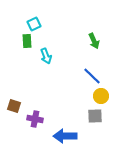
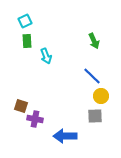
cyan square: moved 9 px left, 3 px up
brown square: moved 7 px right
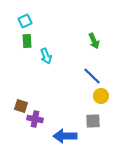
gray square: moved 2 px left, 5 px down
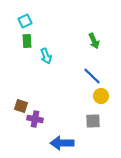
blue arrow: moved 3 px left, 7 px down
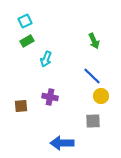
green rectangle: rotated 64 degrees clockwise
cyan arrow: moved 3 px down; rotated 42 degrees clockwise
brown square: rotated 24 degrees counterclockwise
purple cross: moved 15 px right, 22 px up
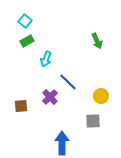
cyan square: rotated 24 degrees counterclockwise
green arrow: moved 3 px right
blue line: moved 24 px left, 6 px down
purple cross: rotated 35 degrees clockwise
blue arrow: rotated 90 degrees clockwise
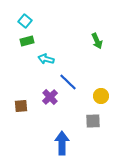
green rectangle: rotated 16 degrees clockwise
cyan arrow: rotated 84 degrees clockwise
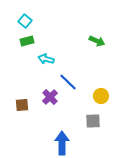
green arrow: rotated 42 degrees counterclockwise
brown square: moved 1 px right, 1 px up
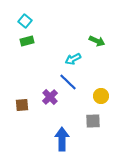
cyan arrow: moved 27 px right; rotated 42 degrees counterclockwise
blue arrow: moved 4 px up
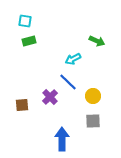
cyan square: rotated 32 degrees counterclockwise
green rectangle: moved 2 px right
yellow circle: moved 8 px left
